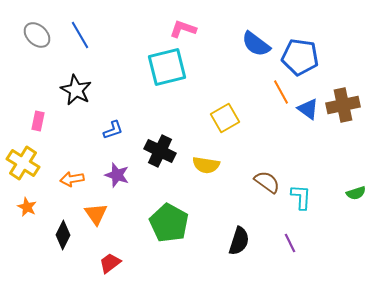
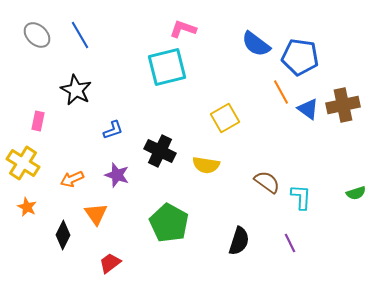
orange arrow: rotated 15 degrees counterclockwise
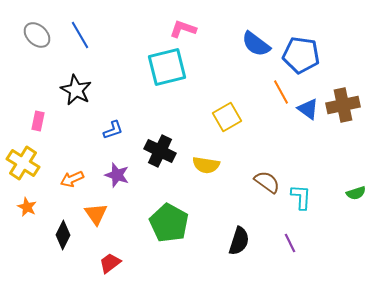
blue pentagon: moved 1 px right, 2 px up
yellow square: moved 2 px right, 1 px up
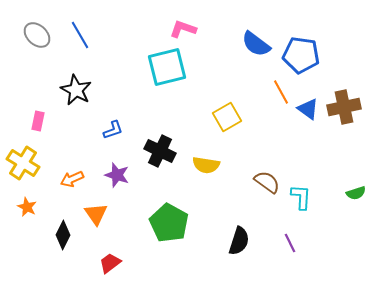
brown cross: moved 1 px right, 2 px down
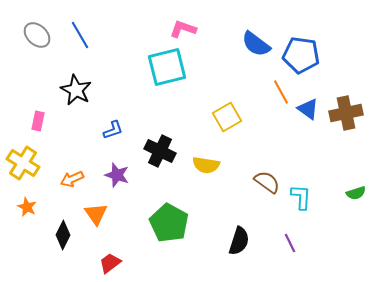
brown cross: moved 2 px right, 6 px down
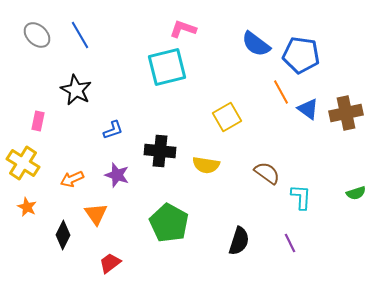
black cross: rotated 20 degrees counterclockwise
brown semicircle: moved 9 px up
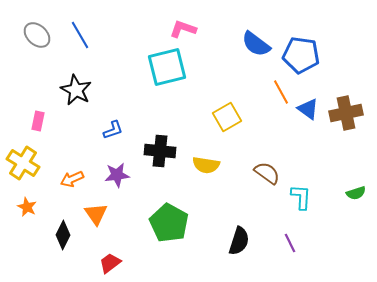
purple star: rotated 25 degrees counterclockwise
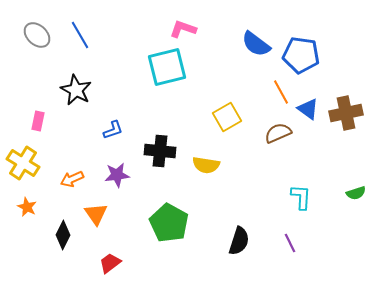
brown semicircle: moved 11 px right, 40 px up; rotated 60 degrees counterclockwise
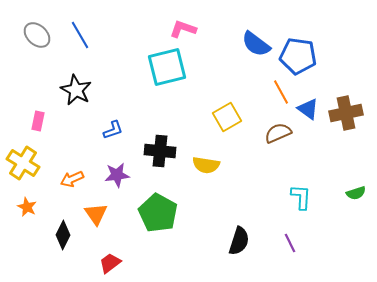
blue pentagon: moved 3 px left, 1 px down
green pentagon: moved 11 px left, 10 px up
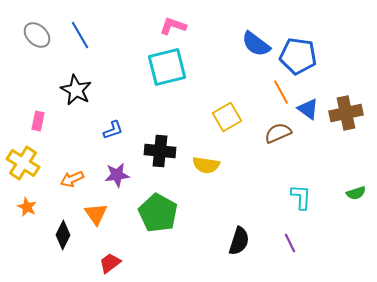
pink L-shape: moved 10 px left, 3 px up
